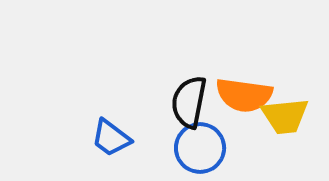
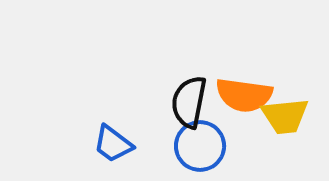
blue trapezoid: moved 2 px right, 6 px down
blue circle: moved 2 px up
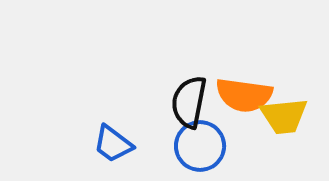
yellow trapezoid: moved 1 px left
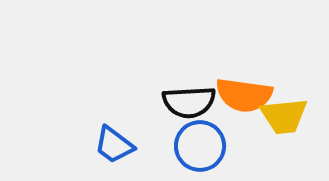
black semicircle: rotated 104 degrees counterclockwise
blue trapezoid: moved 1 px right, 1 px down
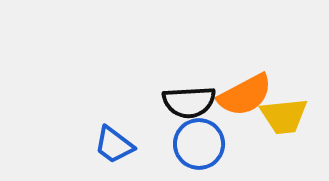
orange semicircle: moved 1 px right; rotated 36 degrees counterclockwise
blue circle: moved 1 px left, 2 px up
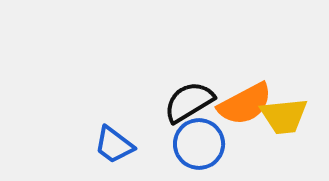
orange semicircle: moved 9 px down
black semicircle: rotated 152 degrees clockwise
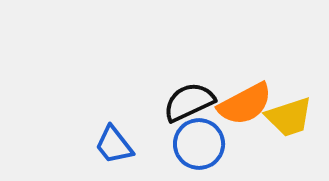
black semicircle: rotated 6 degrees clockwise
yellow trapezoid: moved 5 px right, 1 px down; rotated 12 degrees counterclockwise
blue trapezoid: rotated 15 degrees clockwise
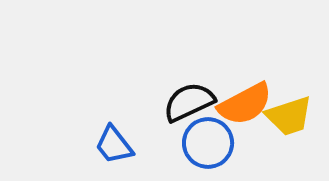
yellow trapezoid: moved 1 px up
blue circle: moved 9 px right, 1 px up
